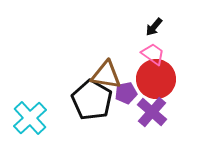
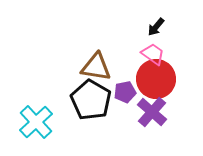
black arrow: moved 2 px right
brown triangle: moved 10 px left, 8 px up
purple pentagon: moved 1 px left, 1 px up
black pentagon: moved 1 px left
cyan cross: moved 6 px right, 4 px down
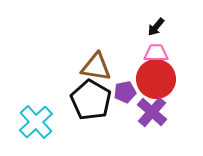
pink trapezoid: moved 3 px right, 1 px up; rotated 35 degrees counterclockwise
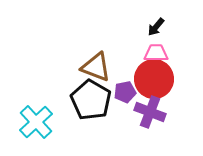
brown triangle: rotated 12 degrees clockwise
red circle: moved 2 px left
purple cross: moved 2 px left; rotated 20 degrees counterclockwise
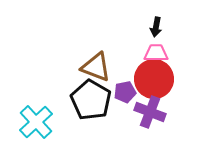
black arrow: rotated 30 degrees counterclockwise
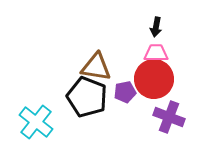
brown triangle: rotated 12 degrees counterclockwise
black pentagon: moved 4 px left, 3 px up; rotated 9 degrees counterclockwise
purple cross: moved 19 px right, 5 px down
cyan cross: rotated 8 degrees counterclockwise
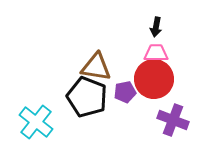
purple cross: moved 4 px right, 3 px down
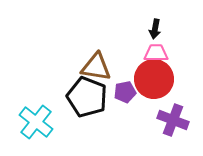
black arrow: moved 1 px left, 2 px down
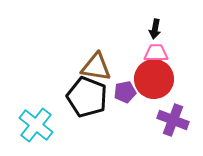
cyan cross: moved 3 px down
